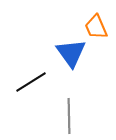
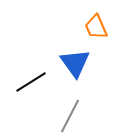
blue triangle: moved 4 px right, 10 px down
gray line: moved 1 px right; rotated 28 degrees clockwise
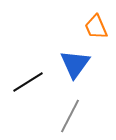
blue triangle: moved 1 px down; rotated 12 degrees clockwise
black line: moved 3 px left
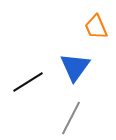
blue triangle: moved 3 px down
gray line: moved 1 px right, 2 px down
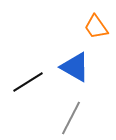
orange trapezoid: rotated 12 degrees counterclockwise
blue triangle: rotated 36 degrees counterclockwise
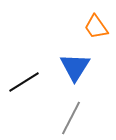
blue triangle: rotated 32 degrees clockwise
black line: moved 4 px left
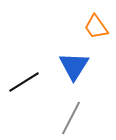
blue triangle: moved 1 px left, 1 px up
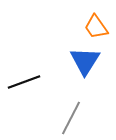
blue triangle: moved 11 px right, 5 px up
black line: rotated 12 degrees clockwise
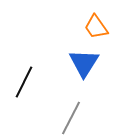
blue triangle: moved 1 px left, 2 px down
black line: rotated 44 degrees counterclockwise
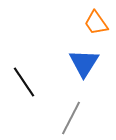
orange trapezoid: moved 4 px up
black line: rotated 60 degrees counterclockwise
